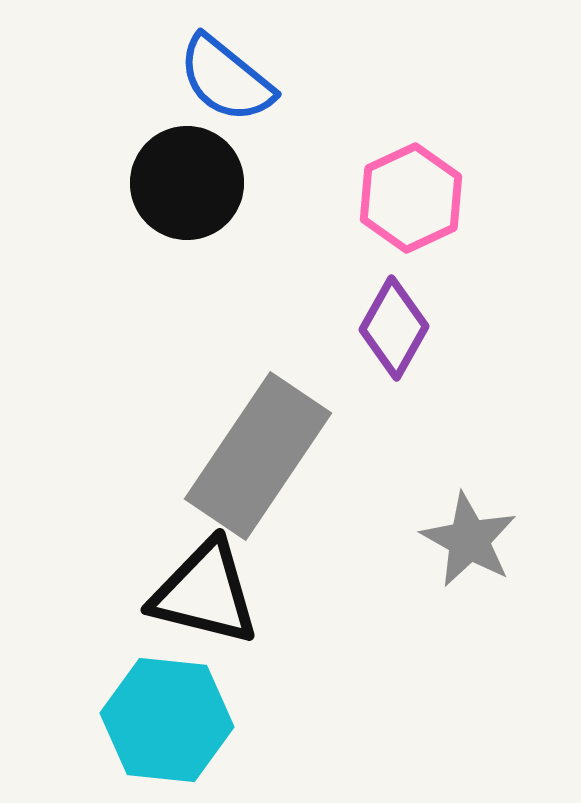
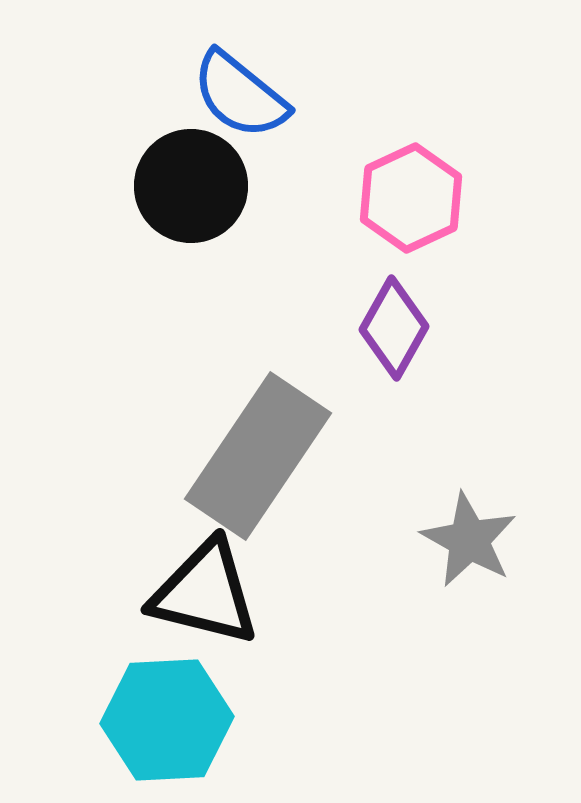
blue semicircle: moved 14 px right, 16 px down
black circle: moved 4 px right, 3 px down
cyan hexagon: rotated 9 degrees counterclockwise
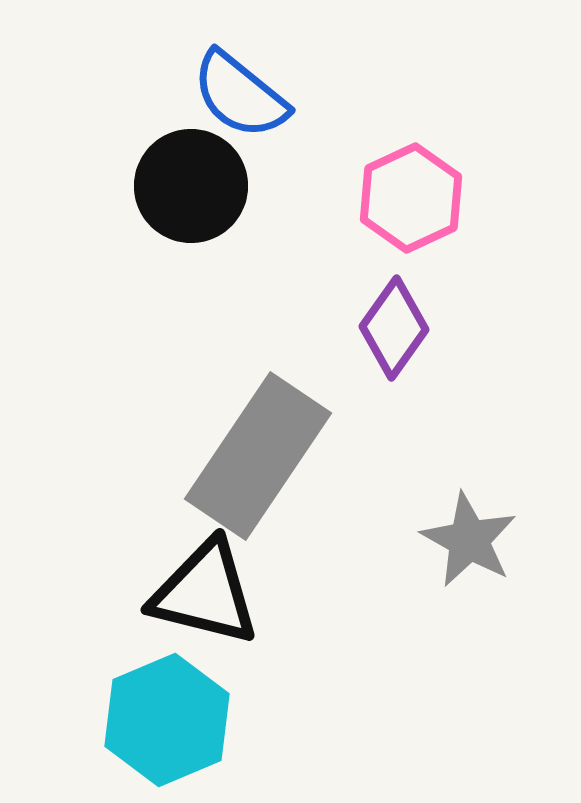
purple diamond: rotated 6 degrees clockwise
cyan hexagon: rotated 20 degrees counterclockwise
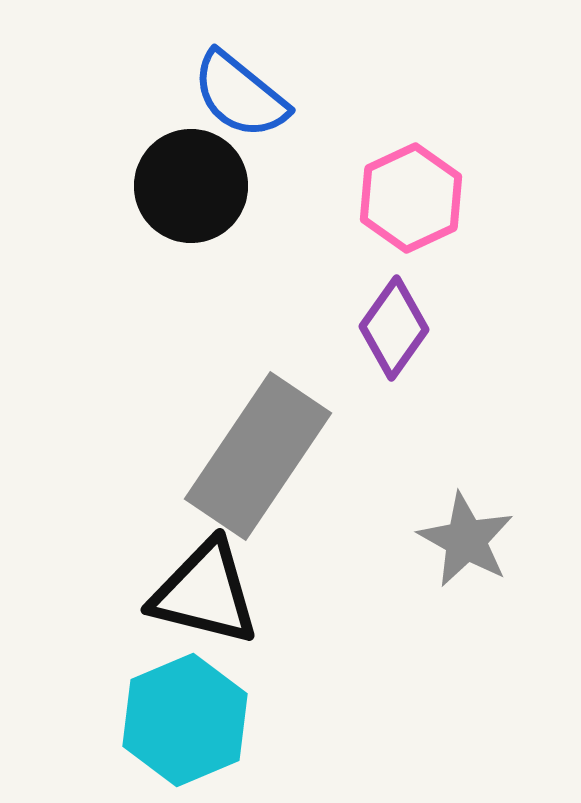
gray star: moved 3 px left
cyan hexagon: moved 18 px right
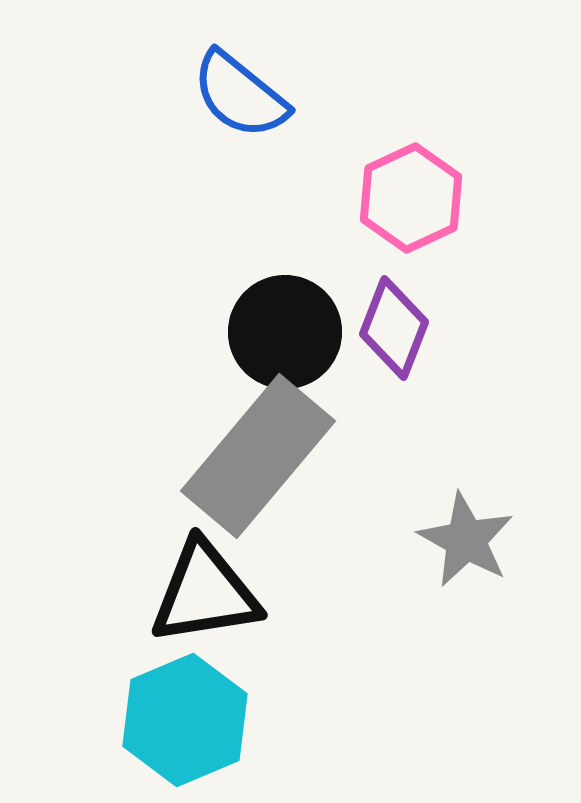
black circle: moved 94 px right, 146 px down
purple diamond: rotated 14 degrees counterclockwise
gray rectangle: rotated 6 degrees clockwise
black triangle: rotated 23 degrees counterclockwise
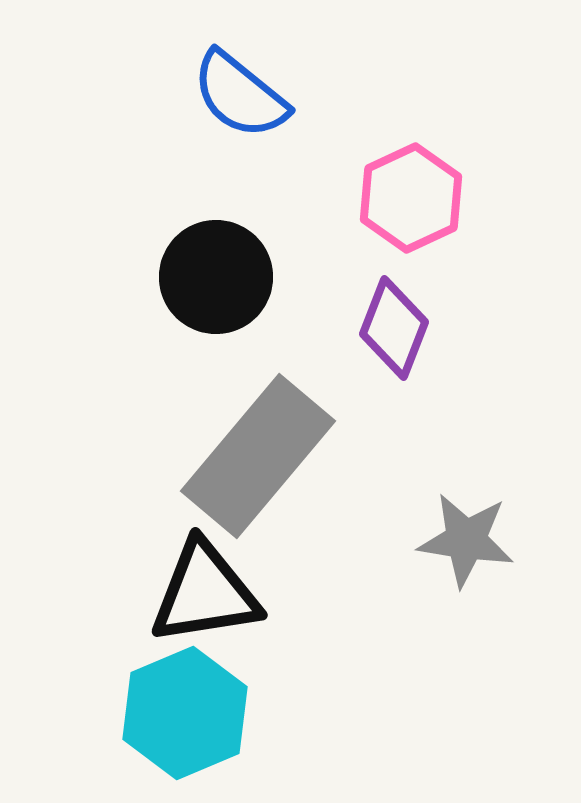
black circle: moved 69 px left, 55 px up
gray star: rotated 20 degrees counterclockwise
cyan hexagon: moved 7 px up
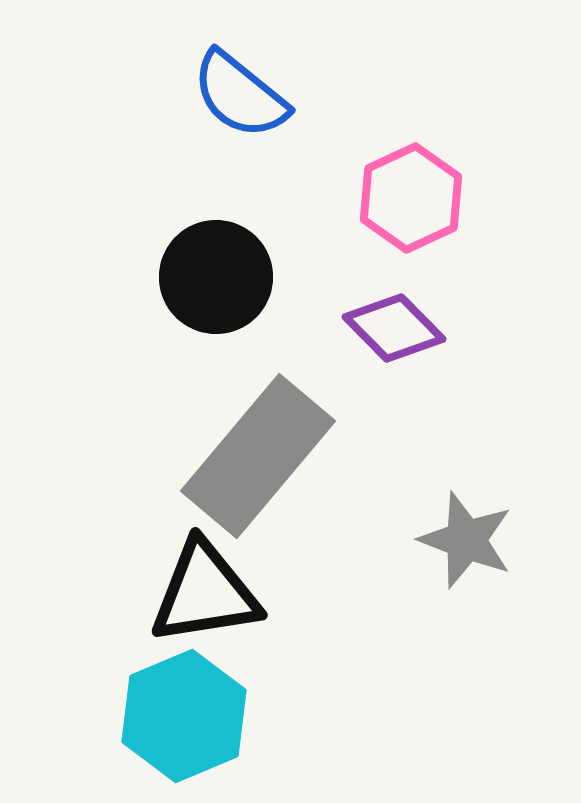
purple diamond: rotated 66 degrees counterclockwise
gray star: rotated 12 degrees clockwise
cyan hexagon: moved 1 px left, 3 px down
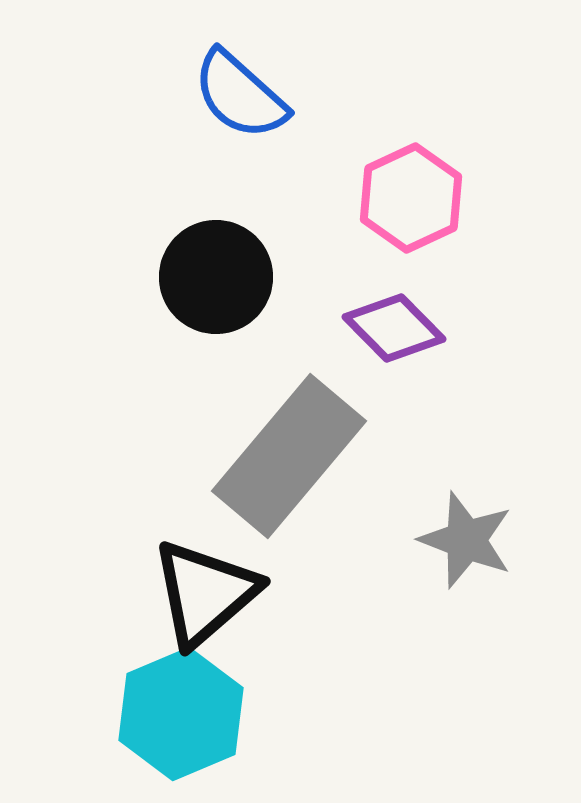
blue semicircle: rotated 3 degrees clockwise
gray rectangle: moved 31 px right
black triangle: rotated 32 degrees counterclockwise
cyan hexagon: moved 3 px left, 2 px up
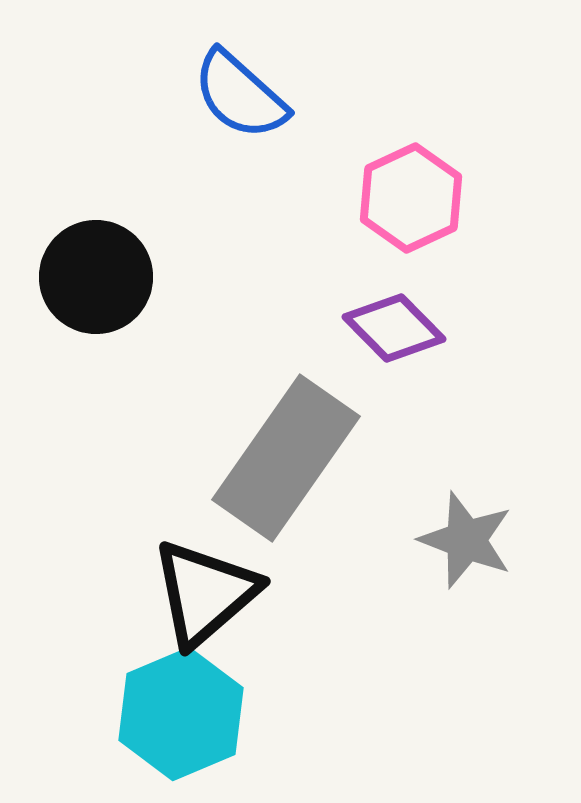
black circle: moved 120 px left
gray rectangle: moved 3 px left, 2 px down; rotated 5 degrees counterclockwise
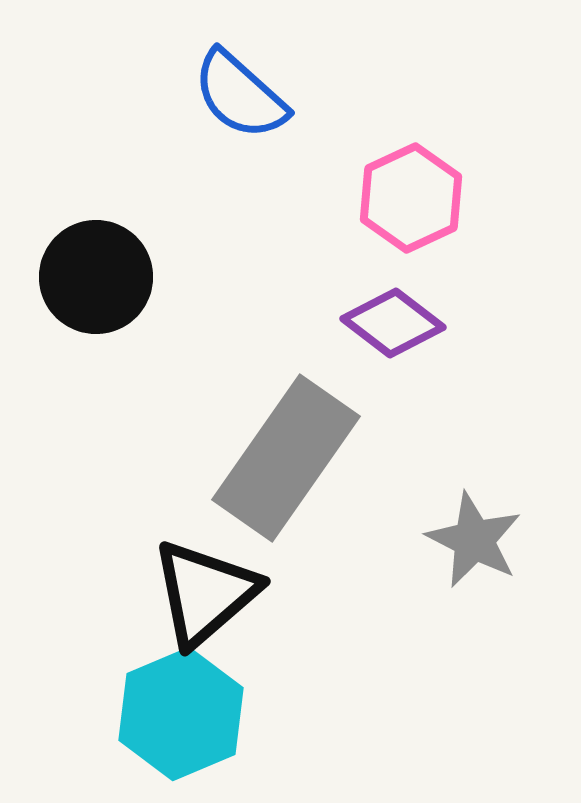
purple diamond: moved 1 px left, 5 px up; rotated 8 degrees counterclockwise
gray star: moved 8 px right; rotated 6 degrees clockwise
